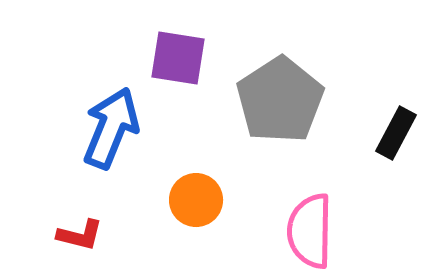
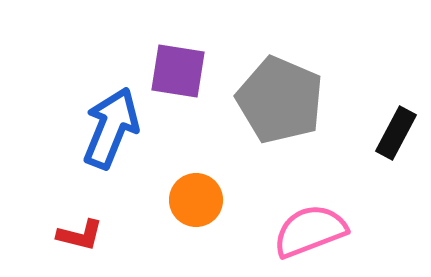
purple square: moved 13 px down
gray pentagon: rotated 16 degrees counterclockwise
pink semicircle: rotated 68 degrees clockwise
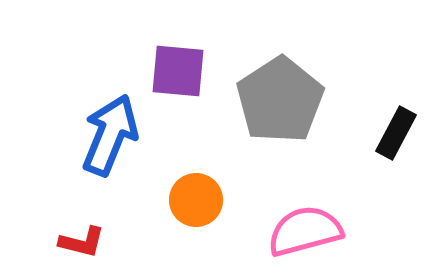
purple square: rotated 4 degrees counterclockwise
gray pentagon: rotated 16 degrees clockwise
blue arrow: moved 1 px left, 7 px down
pink semicircle: moved 5 px left; rotated 6 degrees clockwise
red L-shape: moved 2 px right, 7 px down
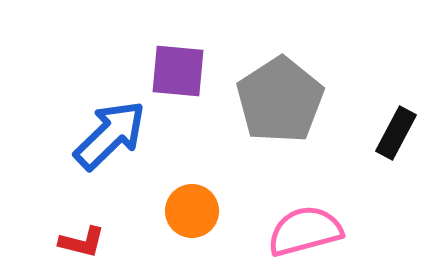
blue arrow: rotated 24 degrees clockwise
orange circle: moved 4 px left, 11 px down
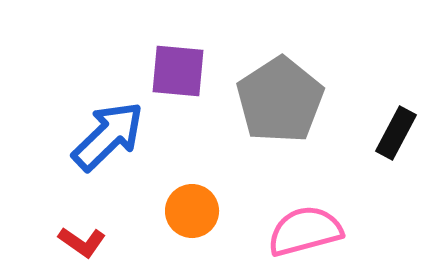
blue arrow: moved 2 px left, 1 px down
red L-shape: rotated 21 degrees clockwise
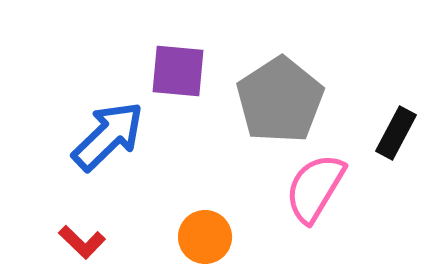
orange circle: moved 13 px right, 26 px down
pink semicircle: moved 10 px right, 43 px up; rotated 44 degrees counterclockwise
red L-shape: rotated 9 degrees clockwise
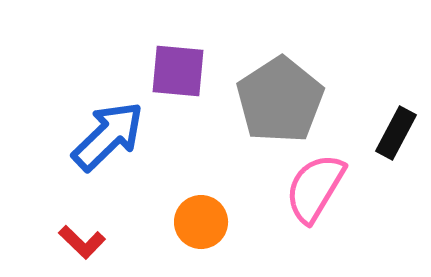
orange circle: moved 4 px left, 15 px up
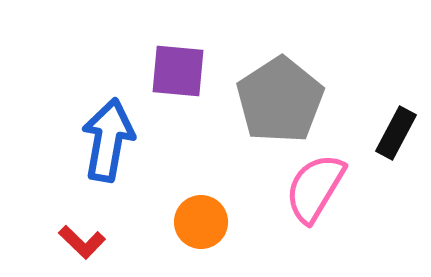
blue arrow: moved 4 px down; rotated 36 degrees counterclockwise
